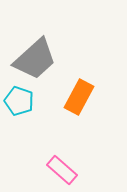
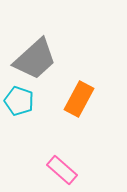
orange rectangle: moved 2 px down
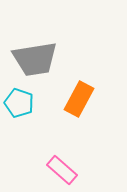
gray trapezoid: rotated 33 degrees clockwise
cyan pentagon: moved 2 px down
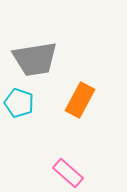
orange rectangle: moved 1 px right, 1 px down
pink rectangle: moved 6 px right, 3 px down
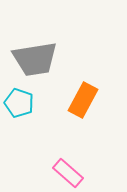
orange rectangle: moved 3 px right
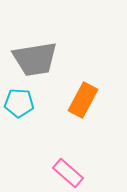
cyan pentagon: rotated 16 degrees counterclockwise
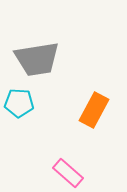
gray trapezoid: moved 2 px right
orange rectangle: moved 11 px right, 10 px down
